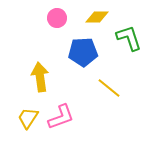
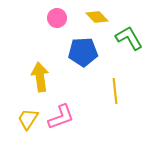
yellow diamond: rotated 45 degrees clockwise
green L-shape: rotated 12 degrees counterclockwise
yellow line: moved 6 px right, 3 px down; rotated 45 degrees clockwise
yellow trapezoid: moved 1 px down
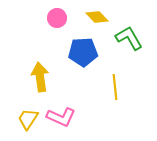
yellow line: moved 4 px up
pink L-shape: rotated 44 degrees clockwise
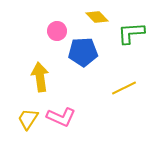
pink circle: moved 13 px down
green L-shape: moved 2 px right, 5 px up; rotated 64 degrees counterclockwise
yellow line: moved 9 px right, 1 px down; rotated 70 degrees clockwise
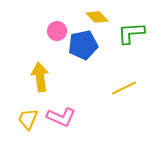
blue pentagon: moved 7 px up; rotated 8 degrees counterclockwise
yellow trapezoid: rotated 10 degrees counterclockwise
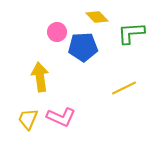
pink circle: moved 1 px down
blue pentagon: moved 2 px down; rotated 8 degrees clockwise
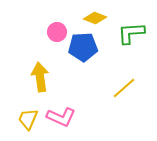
yellow diamond: moved 2 px left, 1 px down; rotated 25 degrees counterclockwise
yellow line: rotated 15 degrees counterclockwise
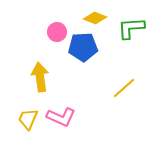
green L-shape: moved 5 px up
